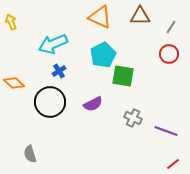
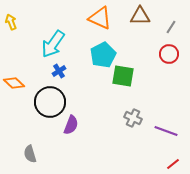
orange triangle: moved 1 px down
cyan arrow: rotated 32 degrees counterclockwise
purple semicircle: moved 22 px left, 21 px down; rotated 42 degrees counterclockwise
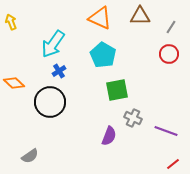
cyan pentagon: rotated 15 degrees counterclockwise
green square: moved 6 px left, 14 px down; rotated 20 degrees counterclockwise
purple semicircle: moved 38 px right, 11 px down
gray semicircle: moved 2 px down; rotated 108 degrees counterclockwise
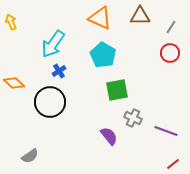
red circle: moved 1 px right, 1 px up
purple semicircle: rotated 60 degrees counterclockwise
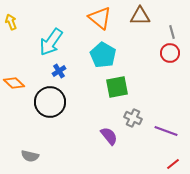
orange triangle: rotated 15 degrees clockwise
gray line: moved 1 px right, 5 px down; rotated 48 degrees counterclockwise
cyan arrow: moved 2 px left, 2 px up
green square: moved 3 px up
gray semicircle: rotated 48 degrees clockwise
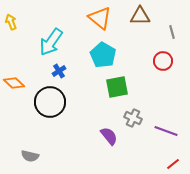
red circle: moved 7 px left, 8 px down
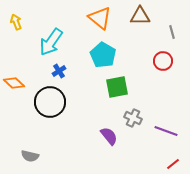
yellow arrow: moved 5 px right
